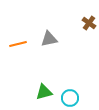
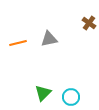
orange line: moved 1 px up
green triangle: moved 1 px left, 1 px down; rotated 30 degrees counterclockwise
cyan circle: moved 1 px right, 1 px up
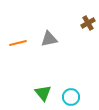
brown cross: moved 1 px left; rotated 24 degrees clockwise
green triangle: rotated 24 degrees counterclockwise
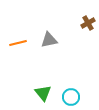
gray triangle: moved 1 px down
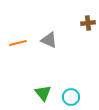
brown cross: rotated 24 degrees clockwise
gray triangle: rotated 36 degrees clockwise
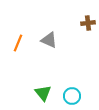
orange line: rotated 54 degrees counterclockwise
cyan circle: moved 1 px right, 1 px up
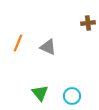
gray triangle: moved 1 px left, 7 px down
green triangle: moved 3 px left
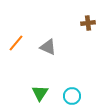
orange line: moved 2 px left; rotated 18 degrees clockwise
green triangle: rotated 12 degrees clockwise
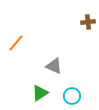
brown cross: moved 1 px up
gray triangle: moved 6 px right, 19 px down
green triangle: rotated 24 degrees clockwise
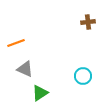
orange line: rotated 30 degrees clockwise
gray triangle: moved 29 px left, 3 px down
cyan circle: moved 11 px right, 20 px up
